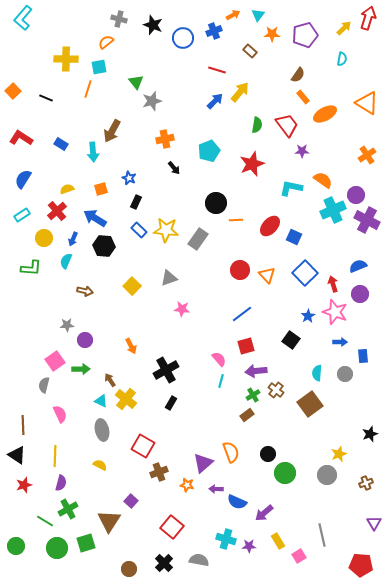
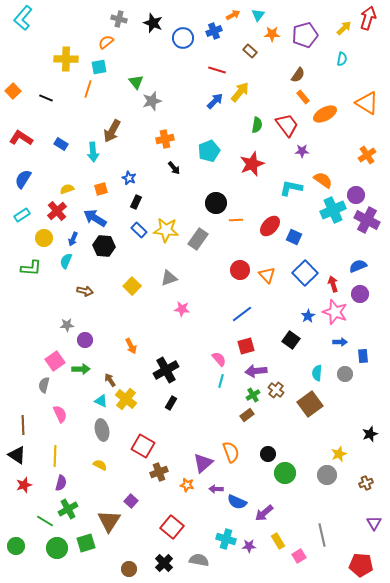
black star at (153, 25): moved 2 px up
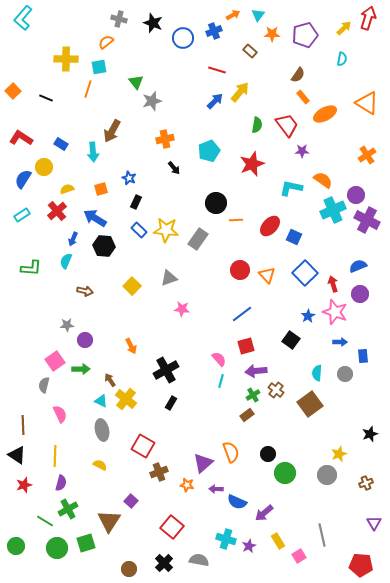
yellow circle at (44, 238): moved 71 px up
purple star at (249, 546): rotated 24 degrees counterclockwise
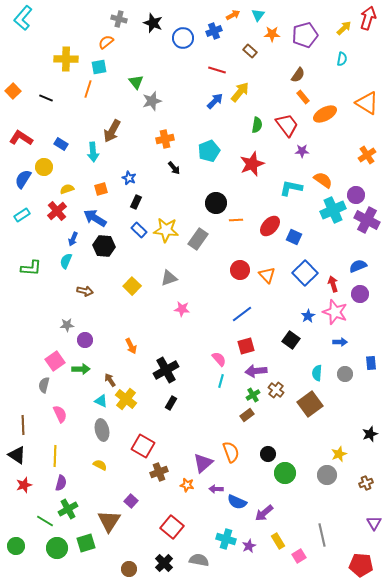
blue rectangle at (363, 356): moved 8 px right, 7 px down
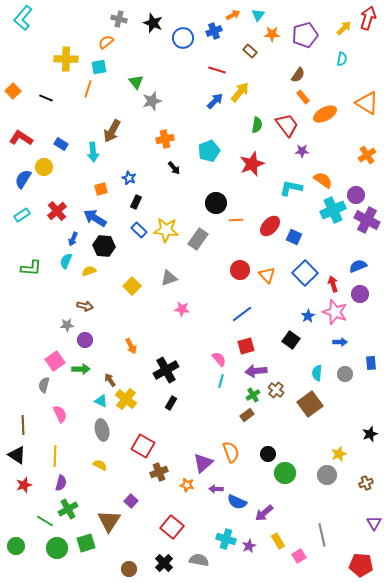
yellow semicircle at (67, 189): moved 22 px right, 82 px down
brown arrow at (85, 291): moved 15 px down
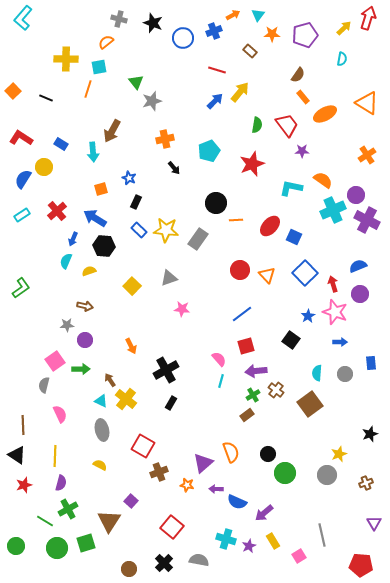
green L-shape at (31, 268): moved 10 px left, 20 px down; rotated 40 degrees counterclockwise
yellow rectangle at (278, 541): moved 5 px left
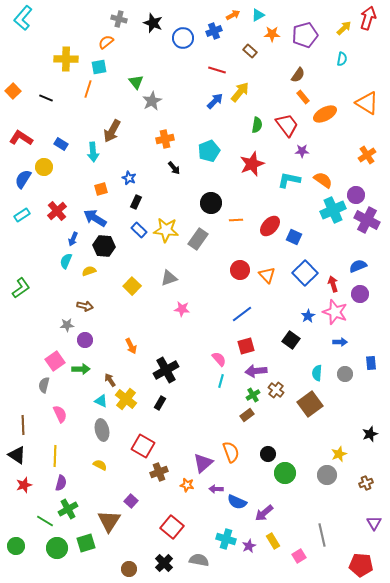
cyan triangle at (258, 15): rotated 24 degrees clockwise
gray star at (152, 101): rotated 12 degrees counterclockwise
cyan L-shape at (291, 188): moved 2 px left, 8 px up
black circle at (216, 203): moved 5 px left
black rectangle at (171, 403): moved 11 px left
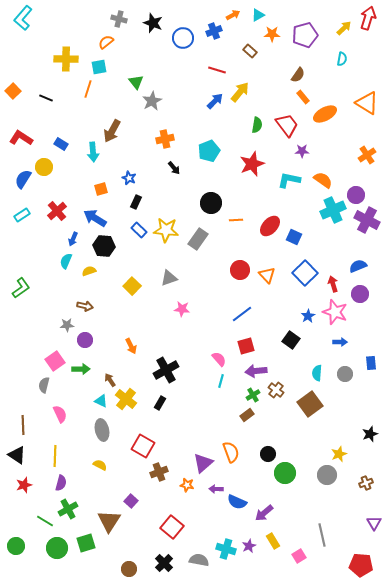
cyan cross at (226, 539): moved 10 px down
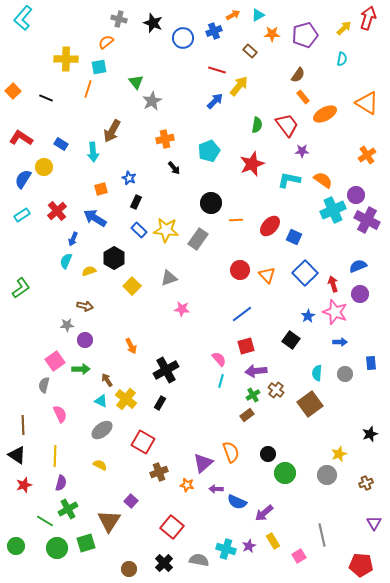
yellow arrow at (240, 92): moved 1 px left, 6 px up
black hexagon at (104, 246): moved 10 px right, 12 px down; rotated 25 degrees clockwise
brown arrow at (110, 380): moved 3 px left
gray ellipse at (102, 430): rotated 65 degrees clockwise
red square at (143, 446): moved 4 px up
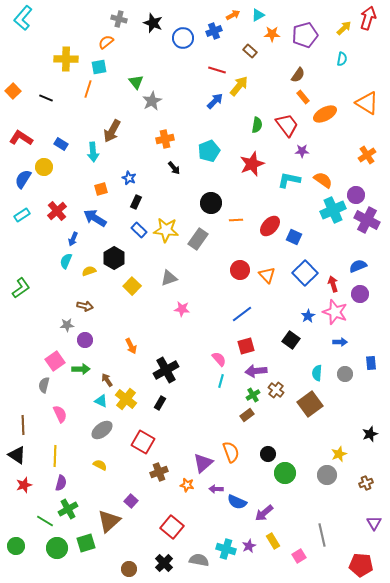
brown triangle at (109, 521): rotated 15 degrees clockwise
